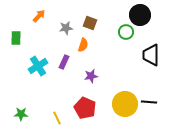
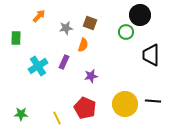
black line: moved 4 px right, 1 px up
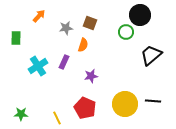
black trapezoid: rotated 50 degrees clockwise
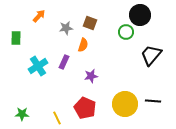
black trapezoid: rotated 10 degrees counterclockwise
green star: moved 1 px right
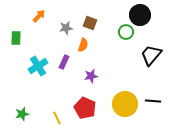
green star: rotated 16 degrees counterclockwise
